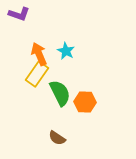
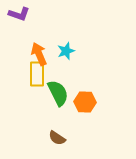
cyan star: rotated 24 degrees clockwise
yellow rectangle: rotated 35 degrees counterclockwise
green semicircle: moved 2 px left
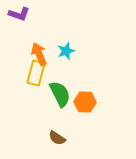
yellow rectangle: moved 1 px left, 1 px up; rotated 15 degrees clockwise
green semicircle: moved 2 px right, 1 px down
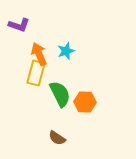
purple L-shape: moved 11 px down
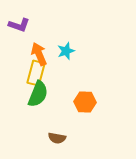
green semicircle: moved 22 px left; rotated 48 degrees clockwise
brown semicircle: rotated 24 degrees counterclockwise
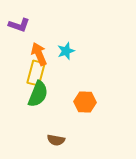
brown semicircle: moved 1 px left, 2 px down
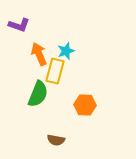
yellow rectangle: moved 19 px right, 2 px up
orange hexagon: moved 3 px down
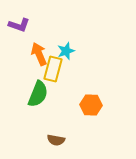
yellow rectangle: moved 2 px left, 2 px up
orange hexagon: moved 6 px right
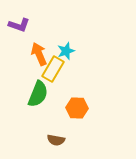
yellow rectangle: rotated 15 degrees clockwise
orange hexagon: moved 14 px left, 3 px down
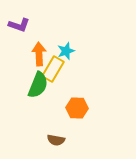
orange arrow: rotated 20 degrees clockwise
green semicircle: moved 9 px up
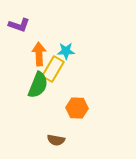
cyan star: rotated 18 degrees clockwise
